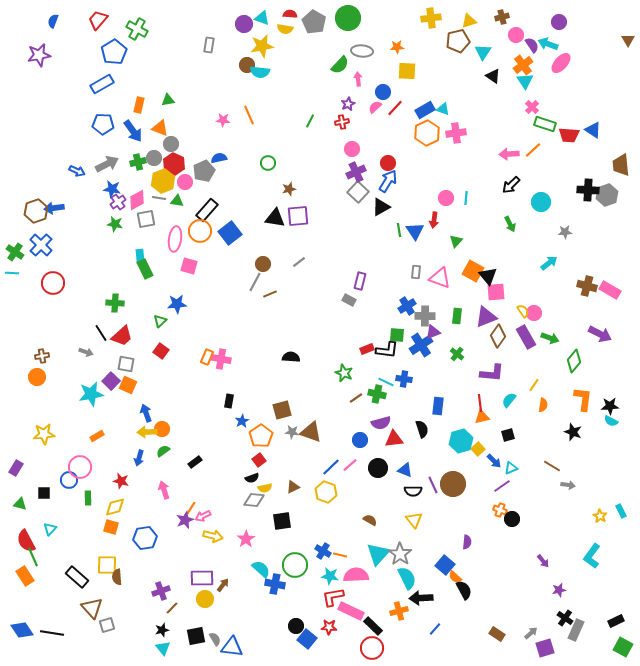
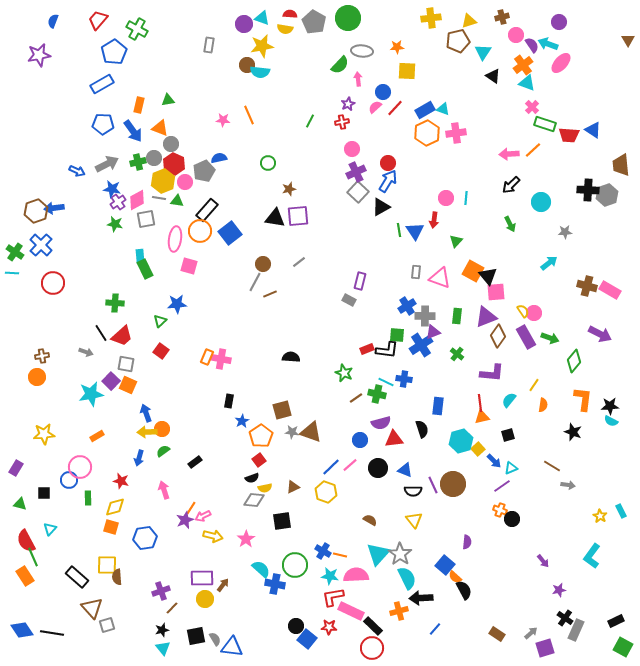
cyan triangle at (525, 81): moved 2 px right, 2 px down; rotated 36 degrees counterclockwise
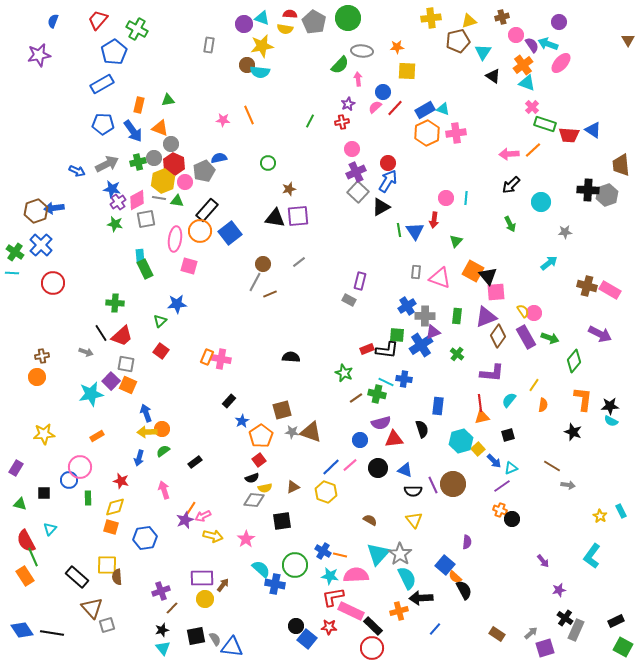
black rectangle at (229, 401): rotated 32 degrees clockwise
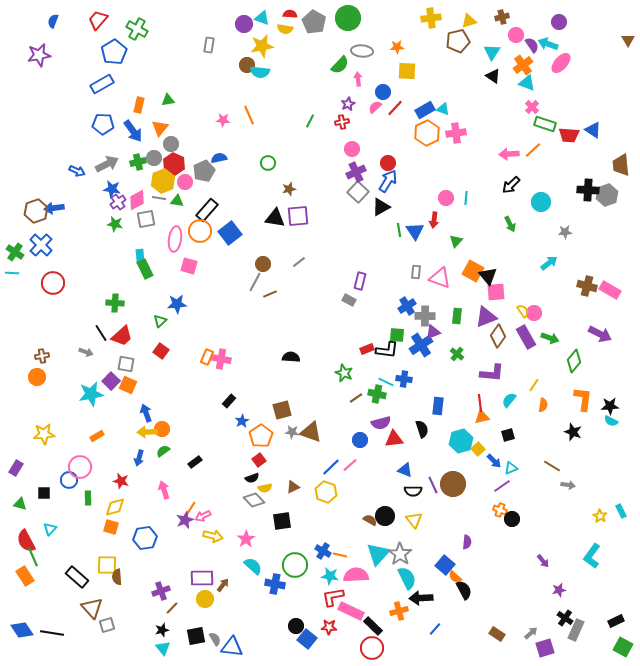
cyan triangle at (483, 52): moved 9 px right
orange triangle at (160, 128): rotated 48 degrees clockwise
black circle at (378, 468): moved 7 px right, 48 px down
gray diamond at (254, 500): rotated 40 degrees clockwise
cyan semicircle at (261, 569): moved 8 px left, 3 px up
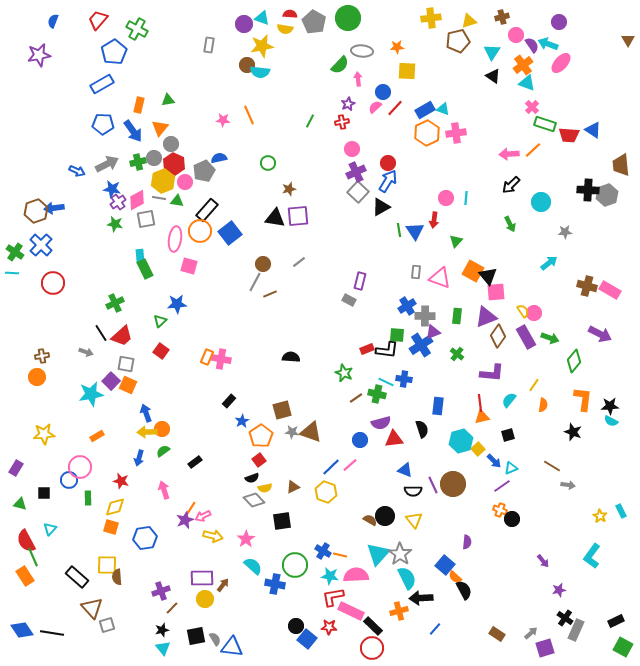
green cross at (115, 303): rotated 30 degrees counterclockwise
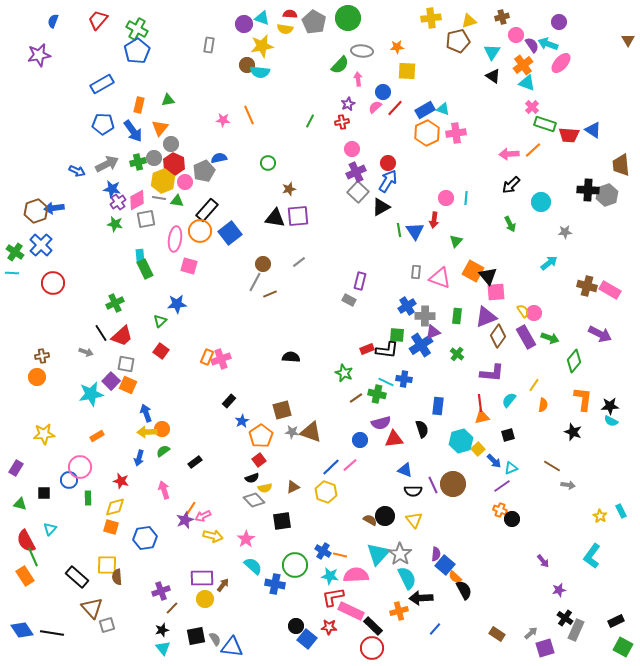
blue pentagon at (114, 52): moved 23 px right, 1 px up
pink cross at (221, 359): rotated 30 degrees counterclockwise
purple semicircle at (467, 542): moved 31 px left, 12 px down
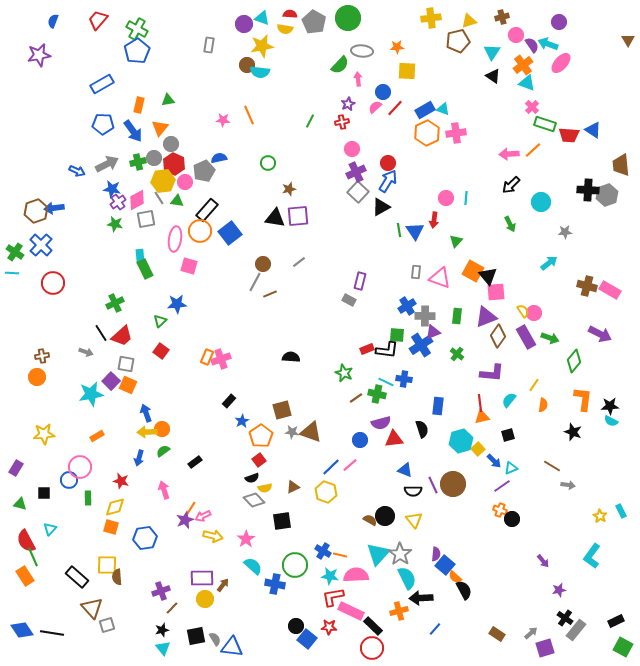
yellow hexagon at (163, 181): rotated 15 degrees clockwise
gray line at (159, 198): rotated 48 degrees clockwise
gray rectangle at (576, 630): rotated 15 degrees clockwise
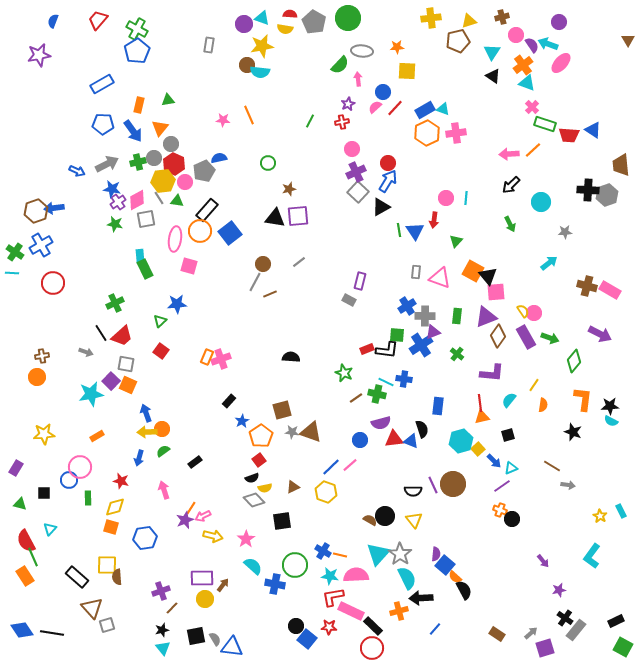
blue cross at (41, 245): rotated 15 degrees clockwise
blue triangle at (405, 470): moved 6 px right, 29 px up
